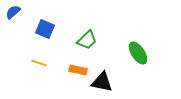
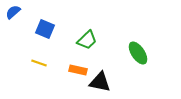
black triangle: moved 2 px left
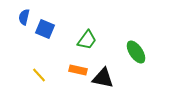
blue semicircle: moved 11 px right, 5 px down; rotated 35 degrees counterclockwise
green trapezoid: rotated 10 degrees counterclockwise
green ellipse: moved 2 px left, 1 px up
yellow line: moved 12 px down; rotated 28 degrees clockwise
black triangle: moved 3 px right, 4 px up
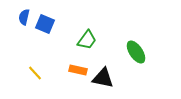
blue square: moved 5 px up
yellow line: moved 4 px left, 2 px up
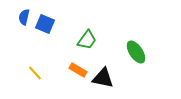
orange rectangle: rotated 18 degrees clockwise
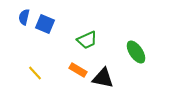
green trapezoid: rotated 30 degrees clockwise
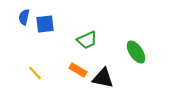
blue square: rotated 30 degrees counterclockwise
